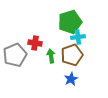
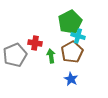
green pentagon: rotated 10 degrees counterclockwise
cyan cross: moved 1 px up; rotated 24 degrees clockwise
brown pentagon: moved 3 px up; rotated 10 degrees counterclockwise
blue star: rotated 16 degrees counterclockwise
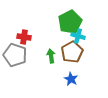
red cross: moved 11 px left, 6 px up
gray pentagon: rotated 30 degrees counterclockwise
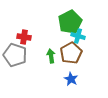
brown pentagon: moved 1 px left, 1 px down
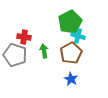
green arrow: moved 7 px left, 5 px up
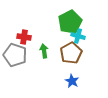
blue star: moved 1 px right, 2 px down
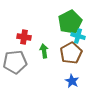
gray pentagon: moved 7 px down; rotated 25 degrees counterclockwise
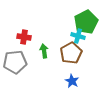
green pentagon: moved 16 px right
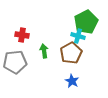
red cross: moved 2 px left, 2 px up
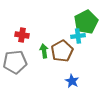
cyan cross: rotated 24 degrees counterclockwise
brown pentagon: moved 9 px left, 2 px up
